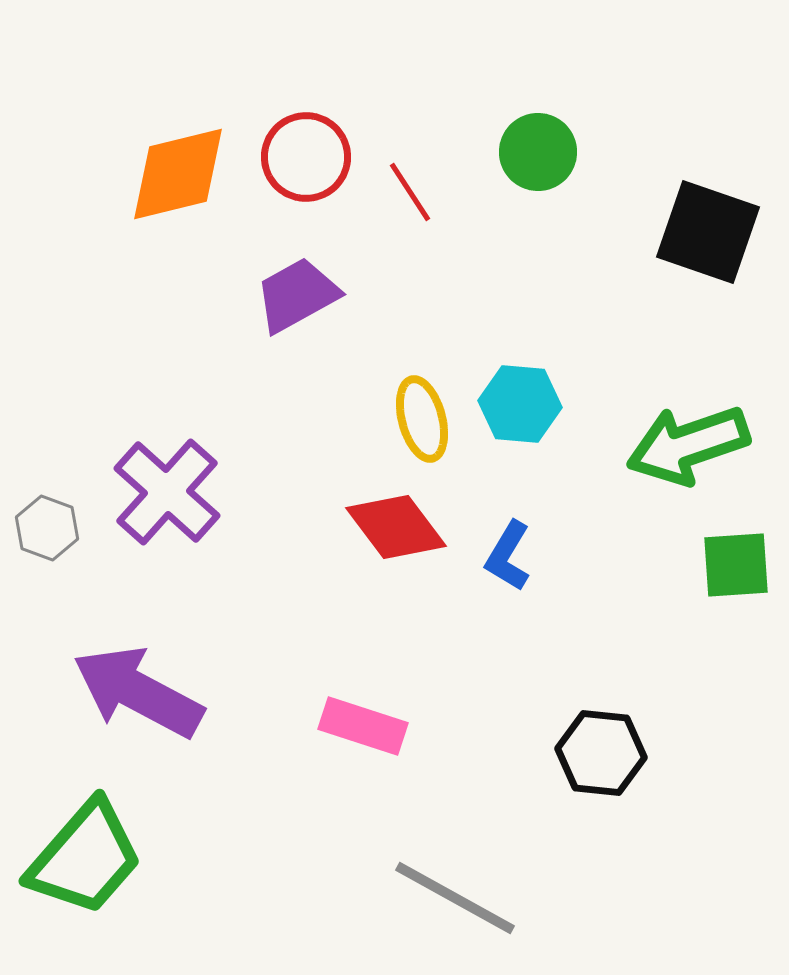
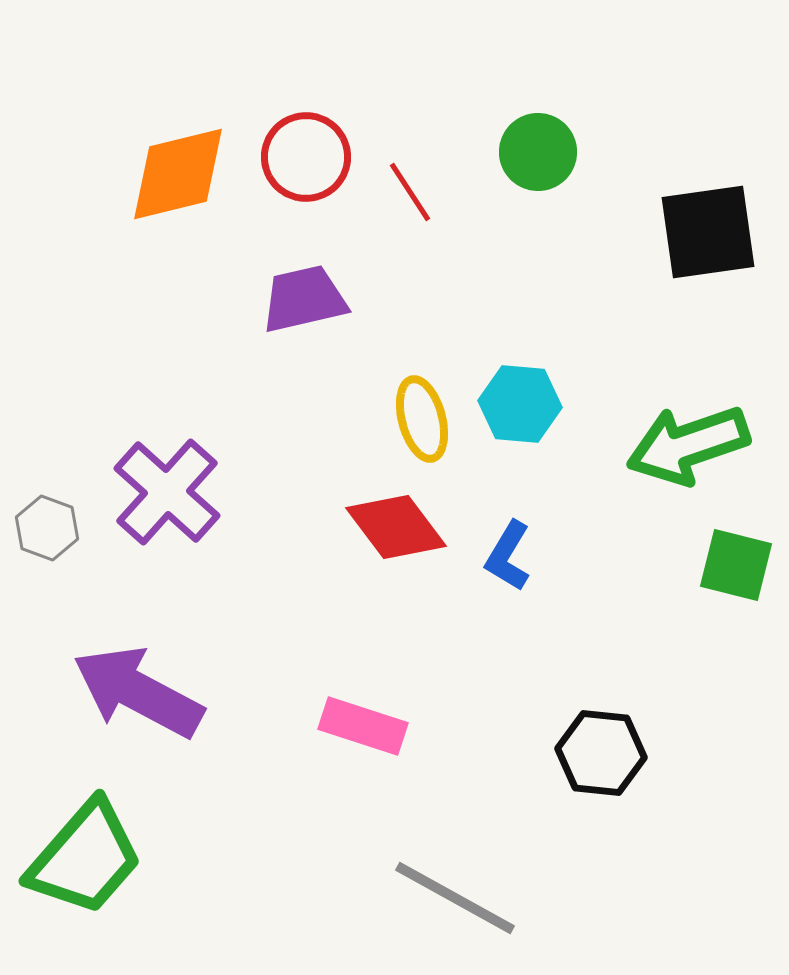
black square: rotated 27 degrees counterclockwise
purple trapezoid: moved 7 px right, 4 px down; rotated 16 degrees clockwise
green square: rotated 18 degrees clockwise
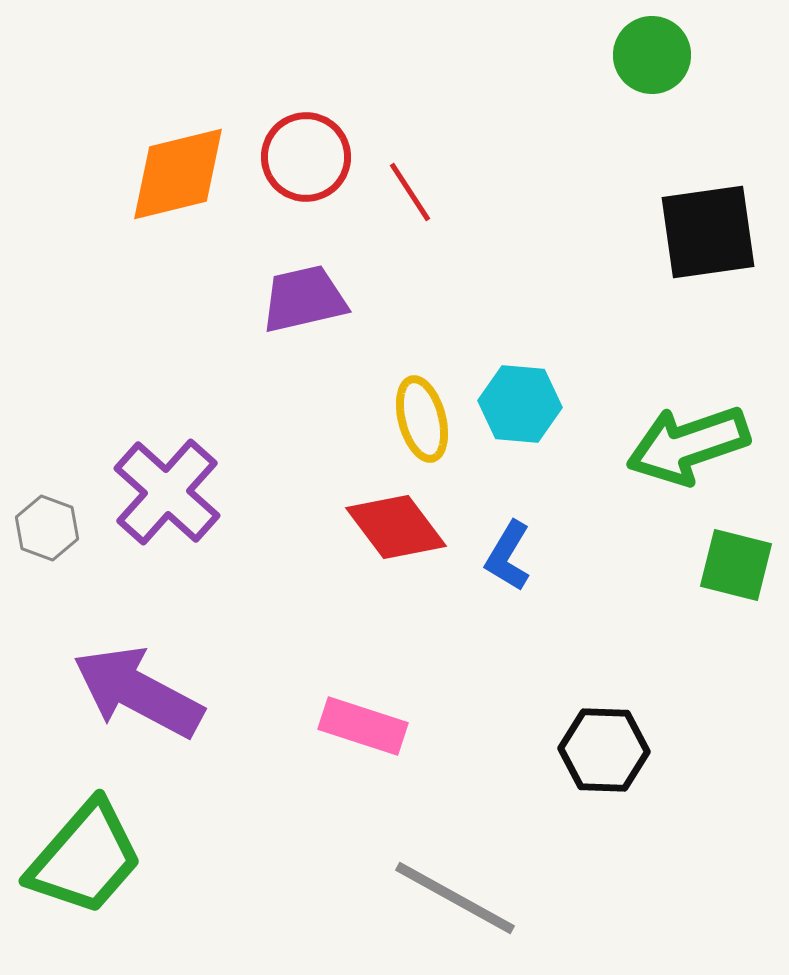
green circle: moved 114 px right, 97 px up
black hexagon: moved 3 px right, 3 px up; rotated 4 degrees counterclockwise
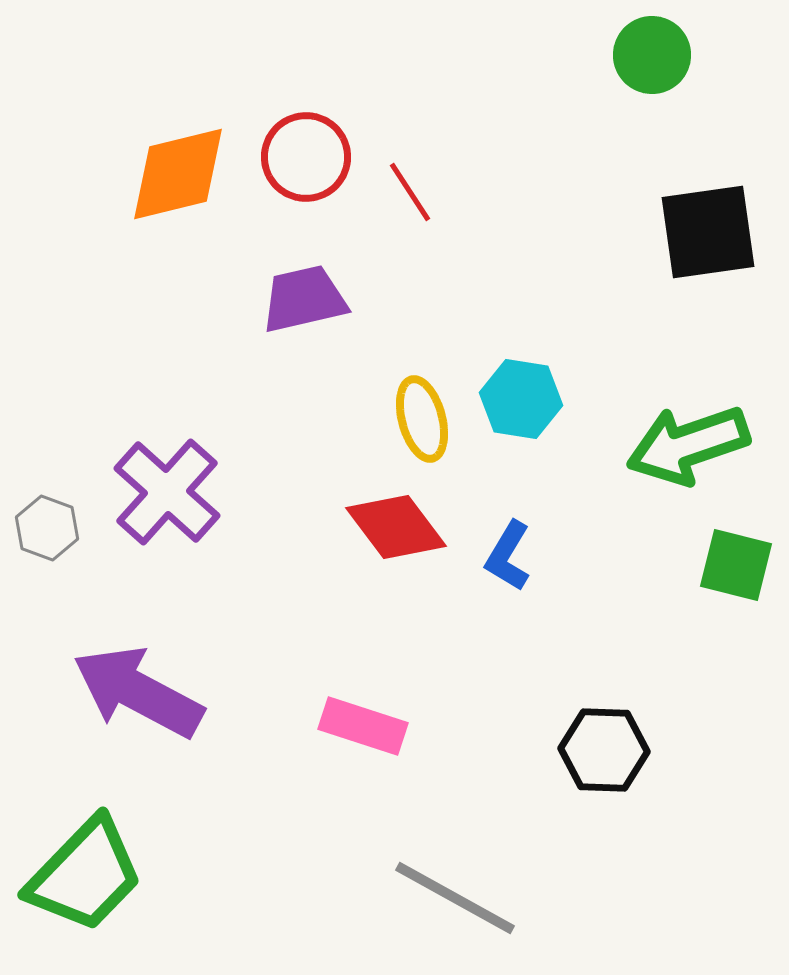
cyan hexagon: moved 1 px right, 5 px up; rotated 4 degrees clockwise
green trapezoid: moved 17 px down; rotated 3 degrees clockwise
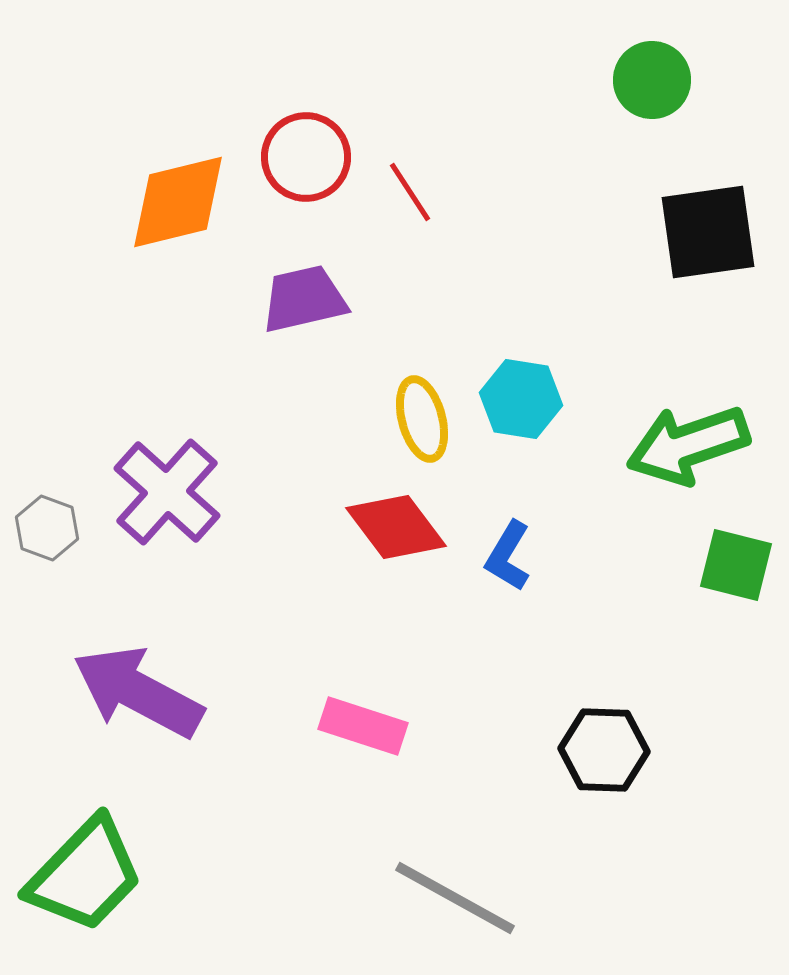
green circle: moved 25 px down
orange diamond: moved 28 px down
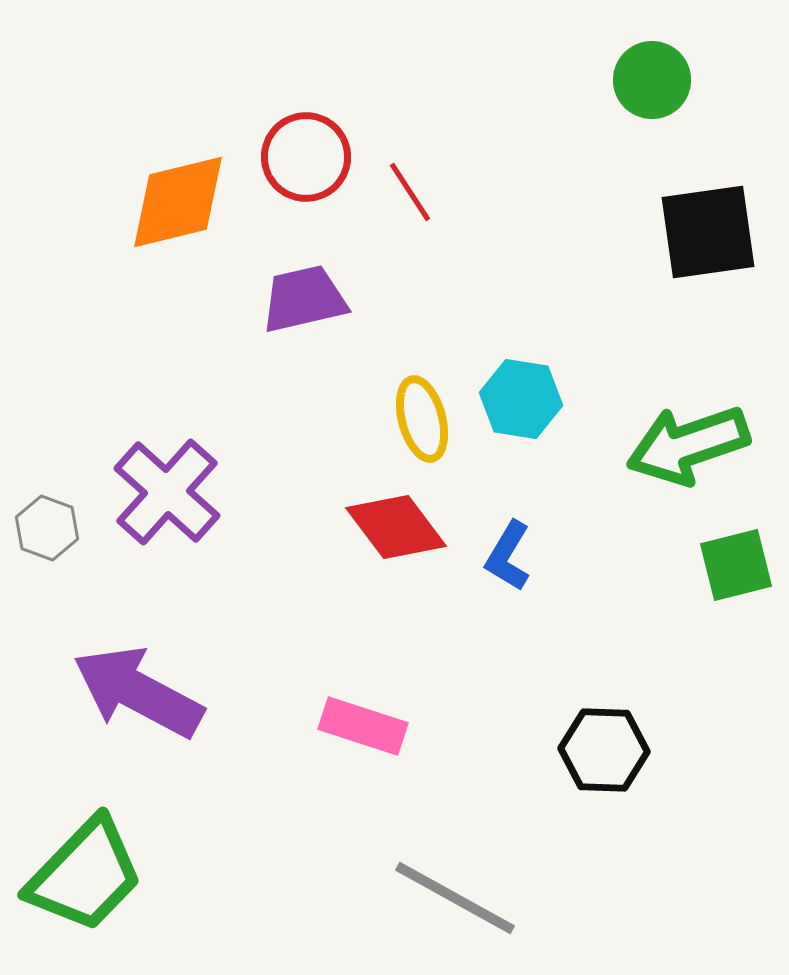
green square: rotated 28 degrees counterclockwise
